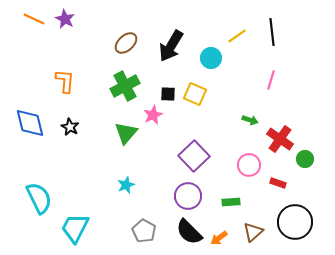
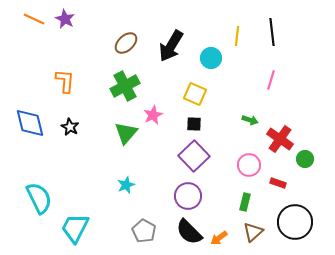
yellow line: rotated 48 degrees counterclockwise
black square: moved 26 px right, 30 px down
green rectangle: moved 14 px right; rotated 72 degrees counterclockwise
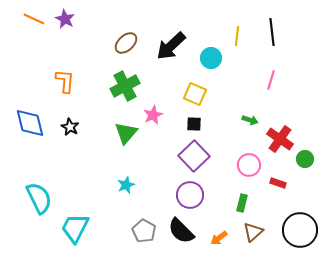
black arrow: rotated 16 degrees clockwise
purple circle: moved 2 px right, 1 px up
green rectangle: moved 3 px left, 1 px down
black circle: moved 5 px right, 8 px down
black semicircle: moved 8 px left, 1 px up
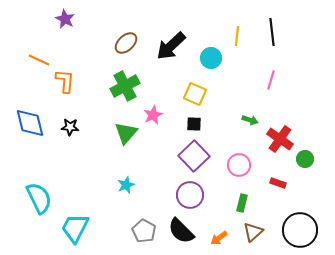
orange line: moved 5 px right, 41 px down
black star: rotated 24 degrees counterclockwise
pink circle: moved 10 px left
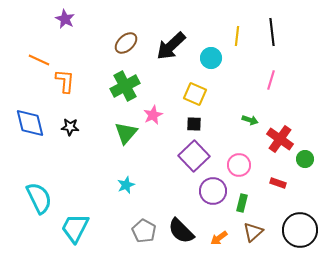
purple circle: moved 23 px right, 4 px up
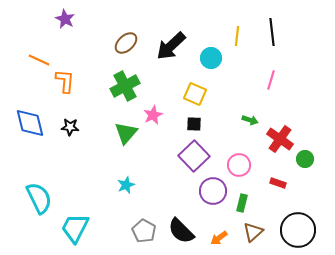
black circle: moved 2 px left
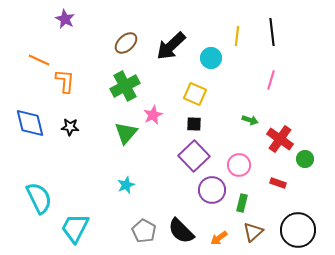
purple circle: moved 1 px left, 1 px up
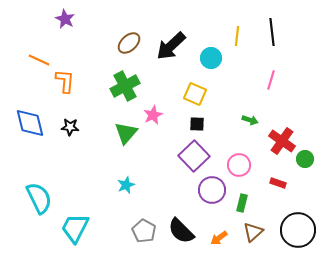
brown ellipse: moved 3 px right
black square: moved 3 px right
red cross: moved 2 px right, 2 px down
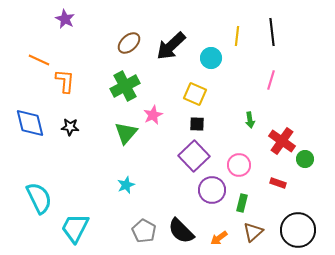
green arrow: rotated 63 degrees clockwise
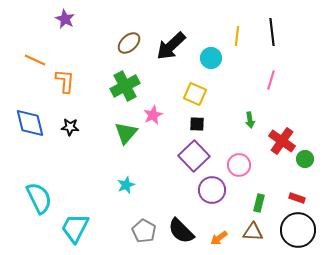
orange line: moved 4 px left
red rectangle: moved 19 px right, 15 px down
green rectangle: moved 17 px right
brown triangle: rotated 45 degrees clockwise
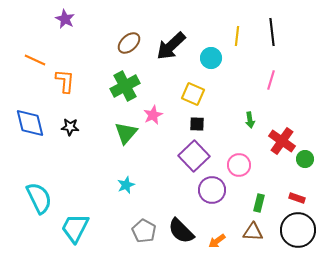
yellow square: moved 2 px left
orange arrow: moved 2 px left, 3 px down
